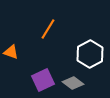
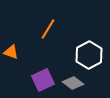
white hexagon: moved 1 px left, 1 px down
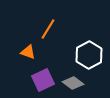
orange triangle: moved 17 px right
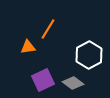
orange triangle: moved 5 px up; rotated 28 degrees counterclockwise
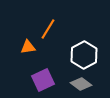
white hexagon: moved 5 px left
gray diamond: moved 8 px right, 1 px down
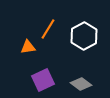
white hexagon: moved 19 px up
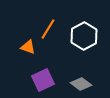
orange triangle: rotated 28 degrees clockwise
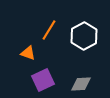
orange line: moved 1 px right, 1 px down
orange triangle: moved 6 px down
gray diamond: rotated 40 degrees counterclockwise
